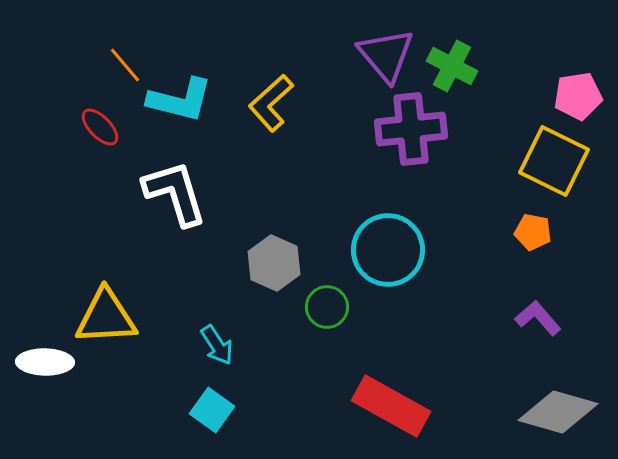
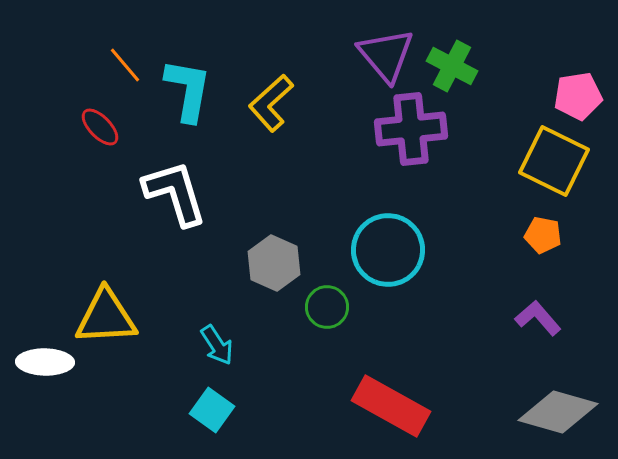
cyan L-shape: moved 8 px right, 10 px up; rotated 94 degrees counterclockwise
orange pentagon: moved 10 px right, 3 px down
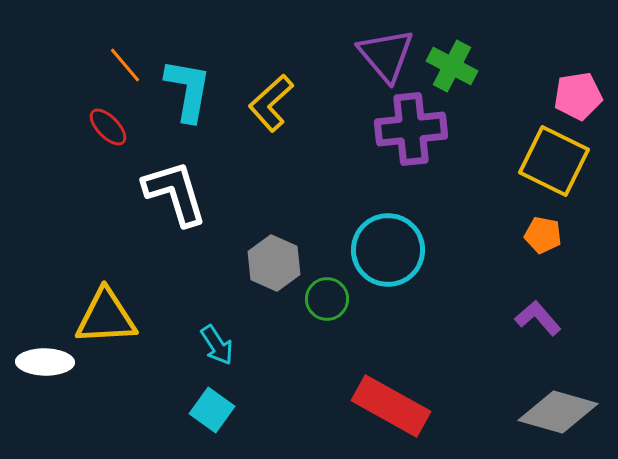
red ellipse: moved 8 px right
green circle: moved 8 px up
